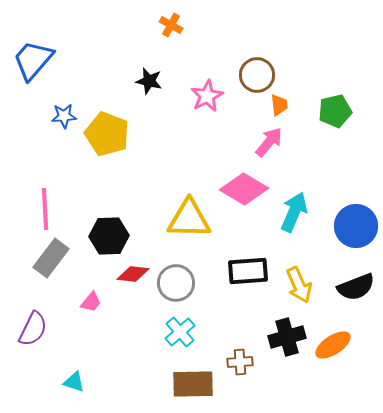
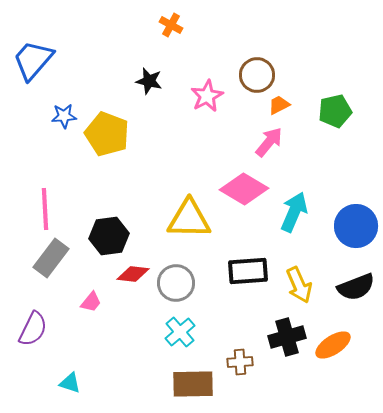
orange trapezoid: rotated 110 degrees counterclockwise
black hexagon: rotated 6 degrees counterclockwise
cyan triangle: moved 4 px left, 1 px down
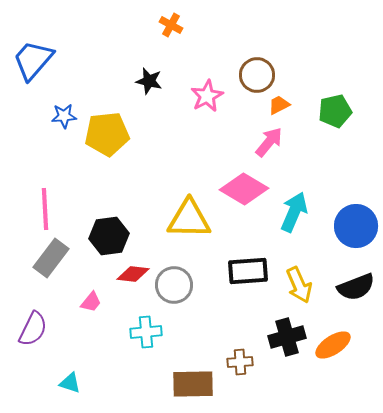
yellow pentagon: rotated 27 degrees counterclockwise
gray circle: moved 2 px left, 2 px down
cyan cross: moved 34 px left; rotated 36 degrees clockwise
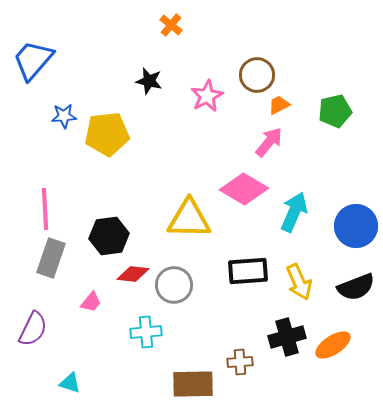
orange cross: rotated 10 degrees clockwise
gray rectangle: rotated 18 degrees counterclockwise
yellow arrow: moved 3 px up
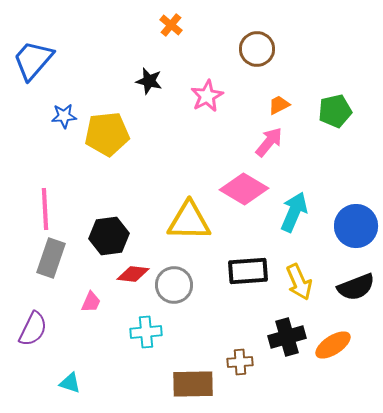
brown circle: moved 26 px up
yellow triangle: moved 2 px down
pink trapezoid: rotated 15 degrees counterclockwise
